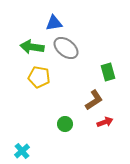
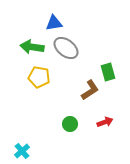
brown L-shape: moved 4 px left, 10 px up
green circle: moved 5 px right
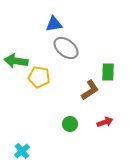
blue triangle: moved 1 px down
green arrow: moved 16 px left, 14 px down
green rectangle: rotated 18 degrees clockwise
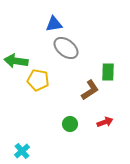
yellow pentagon: moved 1 px left, 3 px down
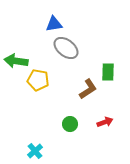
brown L-shape: moved 2 px left, 1 px up
cyan cross: moved 13 px right
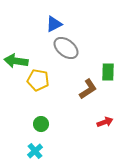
blue triangle: rotated 18 degrees counterclockwise
green circle: moved 29 px left
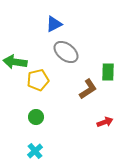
gray ellipse: moved 4 px down
green arrow: moved 1 px left, 1 px down
yellow pentagon: rotated 25 degrees counterclockwise
green circle: moved 5 px left, 7 px up
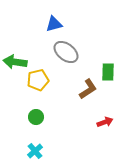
blue triangle: rotated 12 degrees clockwise
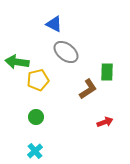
blue triangle: rotated 42 degrees clockwise
green arrow: moved 2 px right
green rectangle: moved 1 px left
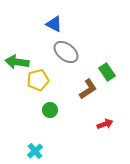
green rectangle: rotated 36 degrees counterclockwise
green circle: moved 14 px right, 7 px up
red arrow: moved 2 px down
